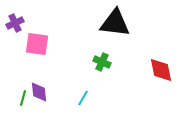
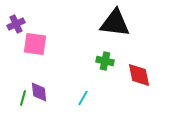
purple cross: moved 1 px right, 1 px down
pink square: moved 2 px left
green cross: moved 3 px right, 1 px up; rotated 12 degrees counterclockwise
red diamond: moved 22 px left, 5 px down
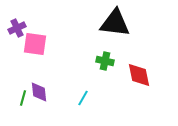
purple cross: moved 1 px right, 4 px down
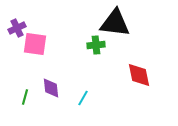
green cross: moved 9 px left, 16 px up; rotated 18 degrees counterclockwise
purple diamond: moved 12 px right, 4 px up
green line: moved 2 px right, 1 px up
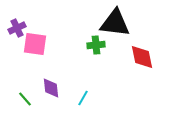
red diamond: moved 3 px right, 18 px up
green line: moved 2 px down; rotated 56 degrees counterclockwise
